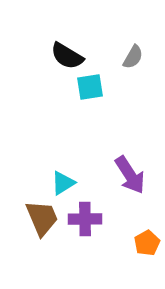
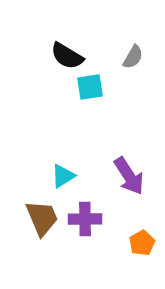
purple arrow: moved 1 px left, 1 px down
cyan triangle: moved 7 px up
orange pentagon: moved 5 px left
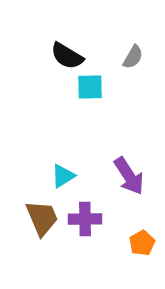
cyan square: rotated 8 degrees clockwise
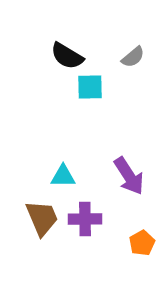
gray semicircle: rotated 20 degrees clockwise
cyan triangle: rotated 32 degrees clockwise
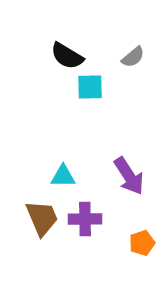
orange pentagon: rotated 10 degrees clockwise
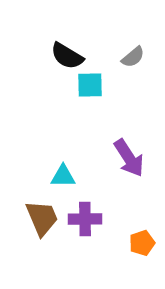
cyan square: moved 2 px up
purple arrow: moved 18 px up
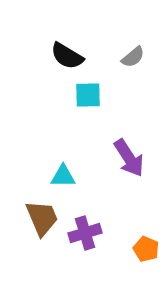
cyan square: moved 2 px left, 10 px down
purple cross: moved 14 px down; rotated 16 degrees counterclockwise
orange pentagon: moved 4 px right, 6 px down; rotated 30 degrees counterclockwise
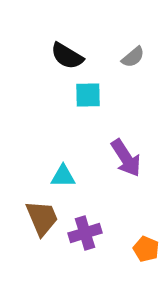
purple arrow: moved 3 px left
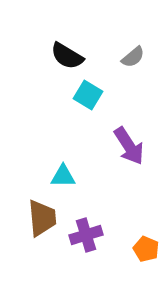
cyan square: rotated 32 degrees clockwise
purple arrow: moved 3 px right, 12 px up
brown trapezoid: rotated 18 degrees clockwise
purple cross: moved 1 px right, 2 px down
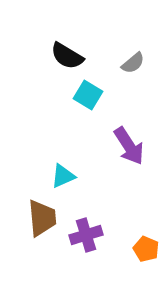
gray semicircle: moved 6 px down
cyan triangle: rotated 24 degrees counterclockwise
